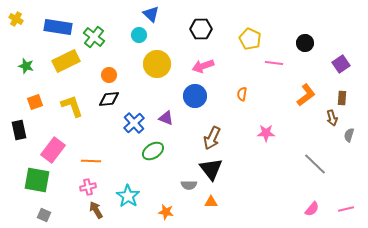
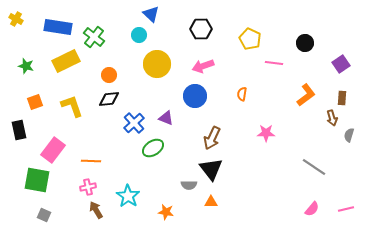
green ellipse at (153, 151): moved 3 px up
gray line at (315, 164): moved 1 px left, 3 px down; rotated 10 degrees counterclockwise
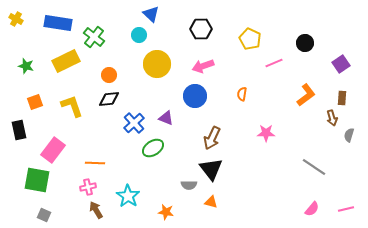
blue rectangle at (58, 27): moved 4 px up
pink line at (274, 63): rotated 30 degrees counterclockwise
orange line at (91, 161): moved 4 px right, 2 px down
orange triangle at (211, 202): rotated 16 degrees clockwise
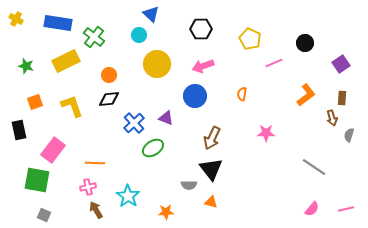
orange star at (166, 212): rotated 14 degrees counterclockwise
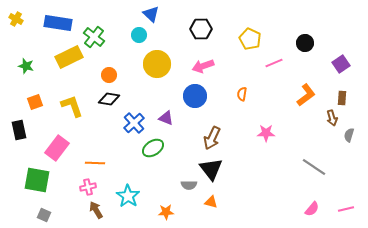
yellow rectangle at (66, 61): moved 3 px right, 4 px up
black diamond at (109, 99): rotated 15 degrees clockwise
pink rectangle at (53, 150): moved 4 px right, 2 px up
